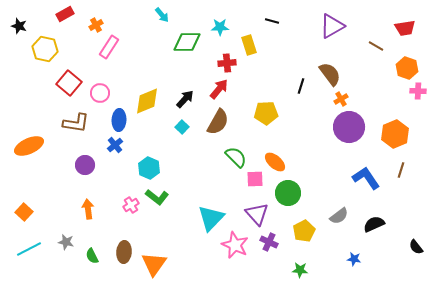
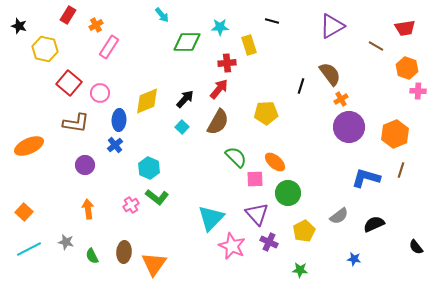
red rectangle at (65, 14): moved 3 px right, 1 px down; rotated 30 degrees counterclockwise
blue L-shape at (366, 178): rotated 40 degrees counterclockwise
pink star at (235, 245): moved 3 px left, 1 px down
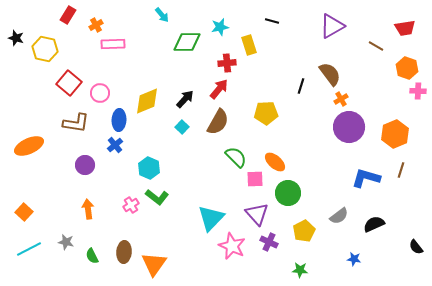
black star at (19, 26): moved 3 px left, 12 px down
cyan star at (220, 27): rotated 12 degrees counterclockwise
pink rectangle at (109, 47): moved 4 px right, 3 px up; rotated 55 degrees clockwise
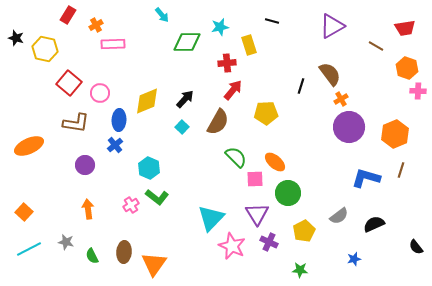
red arrow at (219, 89): moved 14 px right, 1 px down
purple triangle at (257, 214): rotated 10 degrees clockwise
blue star at (354, 259): rotated 24 degrees counterclockwise
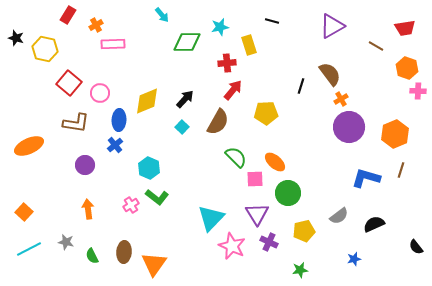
yellow pentagon at (304, 231): rotated 15 degrees clockwise
green star at (300, 270): rotated 14 degrees counterclockwise
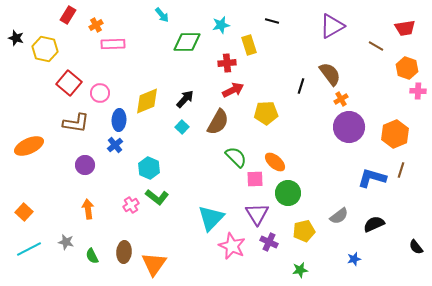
cyan star at (220, 27): moved 1 px right, 2 px up
red arrow at (233, 90): rotated 25 degrees clockwise
blue L-shape at (366, 178): moved 6 px right
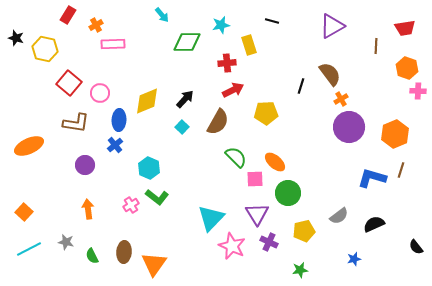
brown line at (376, 46): rotated 63 degrees clockwise
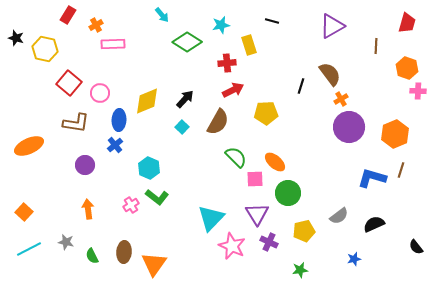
red trapezoid at (405, 28): moved 2 px right, 5 px up; rotated 65 degrees counterclockwise
green diamond at (187, 42): rotated 32 degrees clockwise
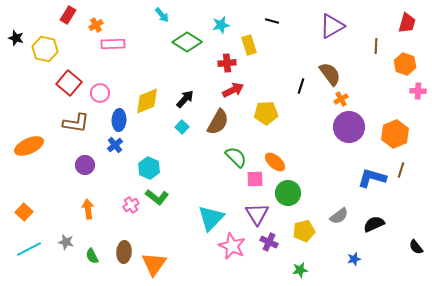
orange hexagon at (407, 68): moved 2 px left, 4 px up
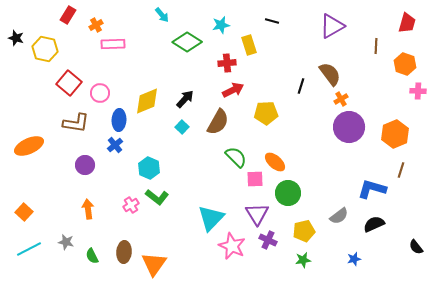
blue L-shape at (372, 178): moved 11 px down
purple cross at (269, 242): moved 1 px left, 2 px up
green star at (300, 270): moved 3 px right, 10 px up
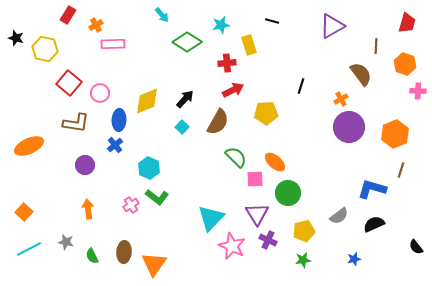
brown semicircle at (330, 74): moved 31 px right
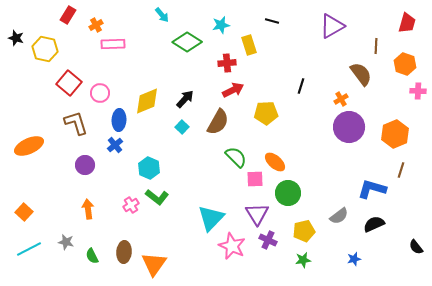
brown L-shape at (76, 123): rotated 116 degrees counterclockwise
